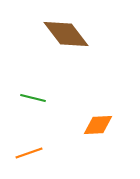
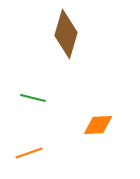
brown diamond: rotated 54 degrees clockwise
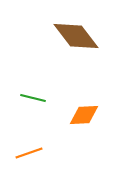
brown diamond: moved 10 px right, 2 px down; rotated 54 degrees counterclockwise
orange diamond: moved 14 px left, 10 px up
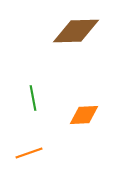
brown diamond: moved 5 px up; rotated 54 degrees counterclockwise
green line: rotated 65 degrees clockwise
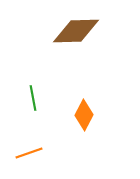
orange diamond: rotated 60 degrees counterclockwise
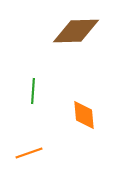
green line: moved 7 px up; rotated 15 degrees clockwise
orange diamond: rotated 32 degrees counterclockwise
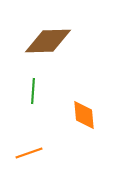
brown diamond: moved 28 px left, 10 px down
